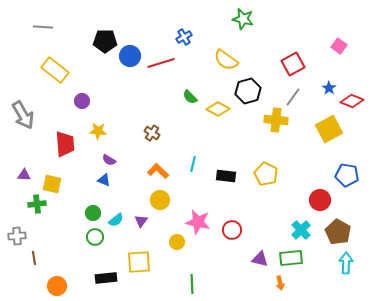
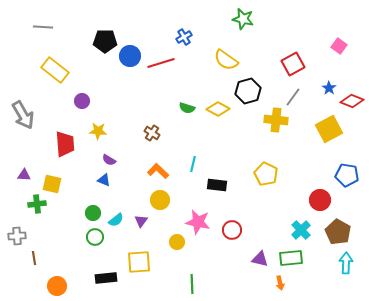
green semicircle at (190, 97): moved 3 px left, 11 px down; rotated 28 degrees counterclockwise
black rectangle at (226, 176): moved 9 px left, 9 px down
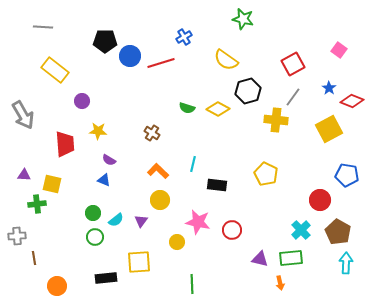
pink square at (339, 46): moved 4 px down
